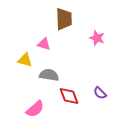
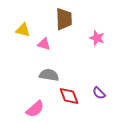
yellow triangle: moved 2 px left, 30 px up
purple semicircle: moved 1 px left
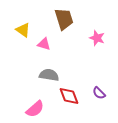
brown trapezoid: rotated 15 degrees counterclockwise
yellow triangle: rotated 21 degrees clockwise
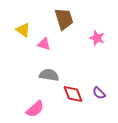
red diamond: moved 4 px right, 2 px up
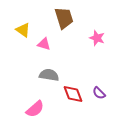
brown trapezoid: moved 1 px up
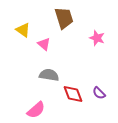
pink triangle: rotated 24 degrees clockwise
pink semicircle: moved 1 px right, 1 px down
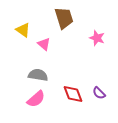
gray semicircle: moved 11 px left
pink semicircle: moved 11 px up
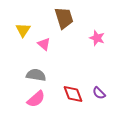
yellow triangle: rotated 28 degrees clockwise
gray semicircle: moved 2 px left
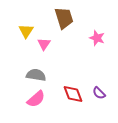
yellow triangle: moved 3 px right, 1 px down
pink triangle: rotated 24 degrees clockwise
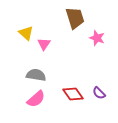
brown trapezoid: moved 11 px right
yellow triangle: moved 2 px down; rotated 21 degrees counterclockwise
red diamond: rotated 15 degrees counterclockwise
